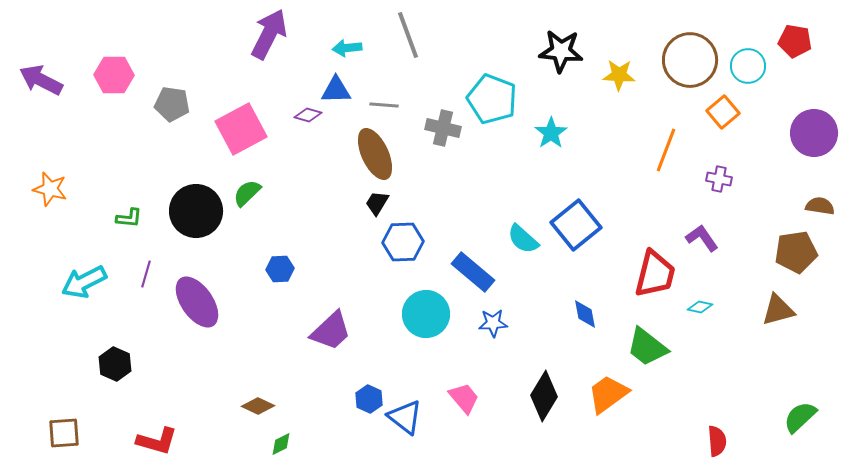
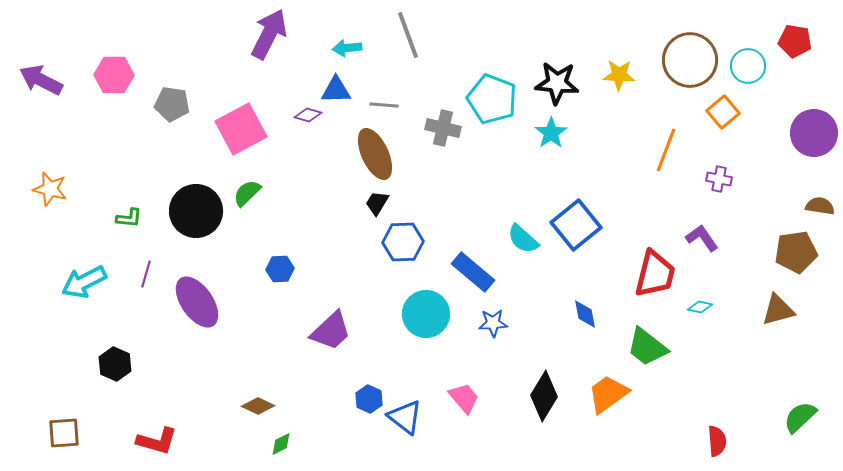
black star at (561, 51): moved 4 px left, 32 px down
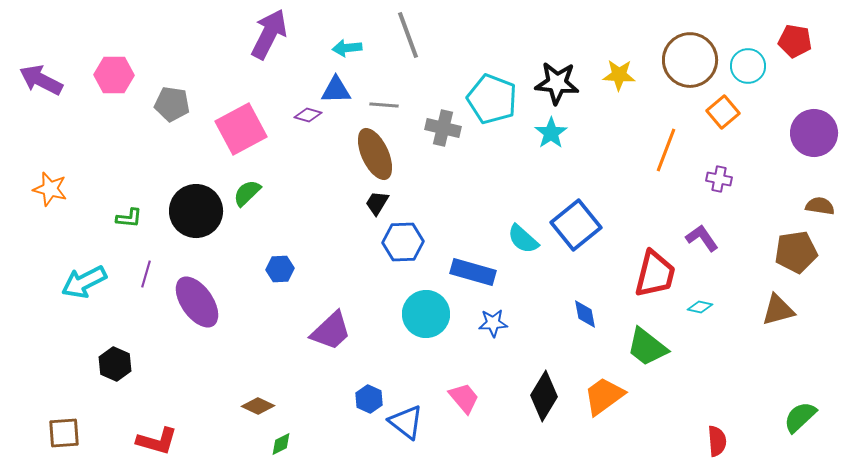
blue rectangle at (473, 272): rotated 24 degrees counterclockwise
orange trapezoid at (608, 394): moved 4 px left, 2 px down
blue triangle at (405, 417): moved 1 px right, 5 px down
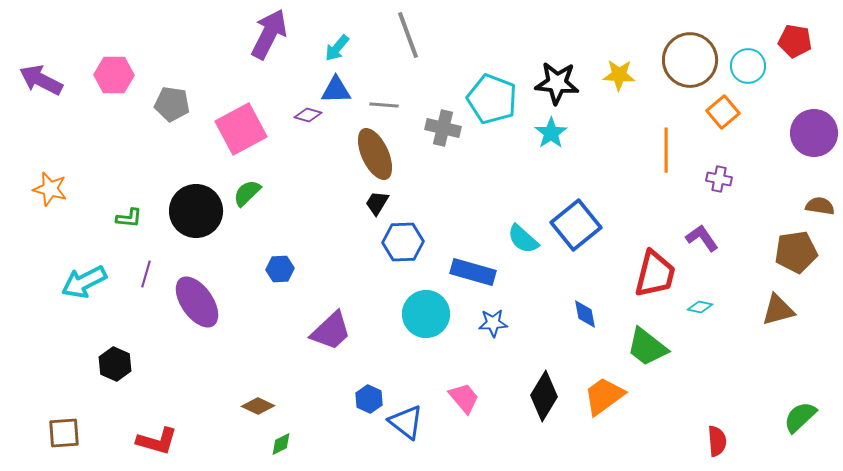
cyan arrow at (347, 48): moved 10 px left; rotated 44 degrees counterclockwise
orange line at (666, 150): rotated 21 degrees counterclockwise
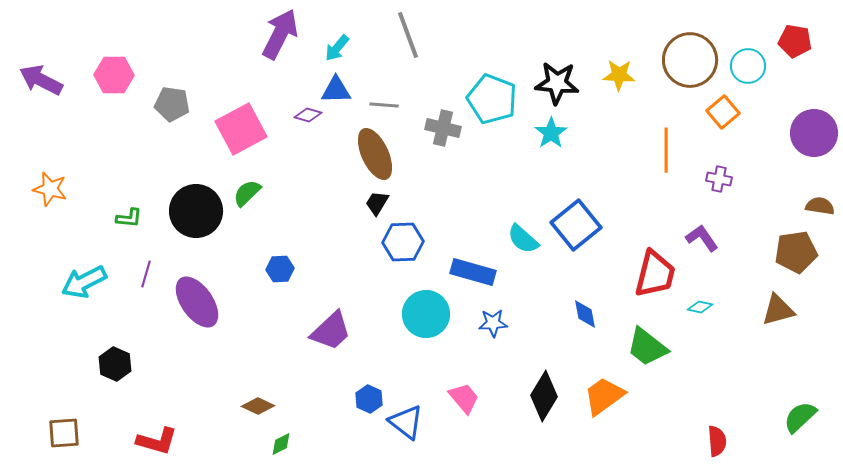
purple arrow at (269, 34): moved 11 px right
